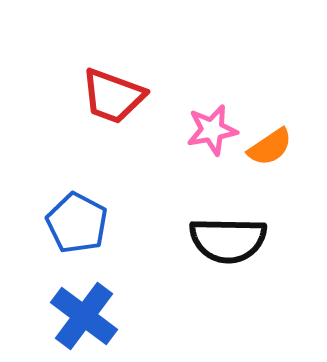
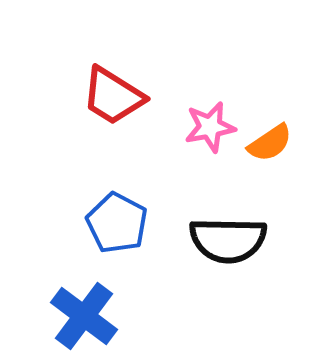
red trapezoid: rotated 12 degrees clockwise
pink star: moved 2 px left, 3 px up
orange semicircle: moved 4 px up
blue pentagon: moved 40 px right
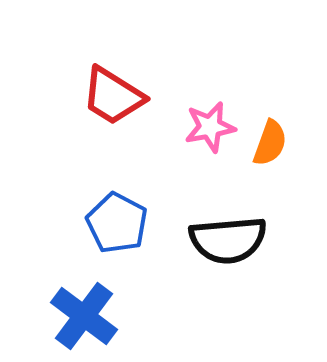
orange semicircle: rotated 36 degrees counterclockwise
black semicircle: rotated 6 degrees counterclockwise
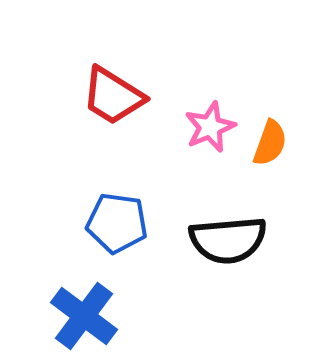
pink star: rotated 12 degrees counterclockwise
blue pentagon: rotated 20 degrees counterclockwise
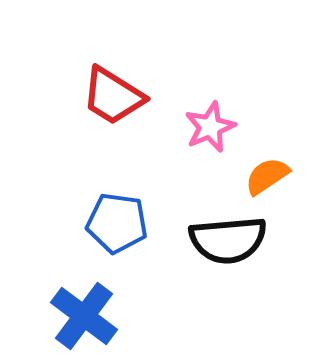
orange semicircle: moved 3 px left, 33 px down; rotated 144 degrees counterclockwise
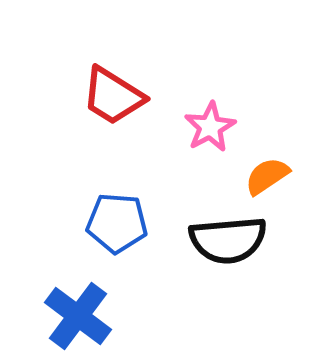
pink star: rotated 6 degrees counterclockwise
blue pentagon: rotated 4 degrees counterclockwise
blue cross: moved 6 px left
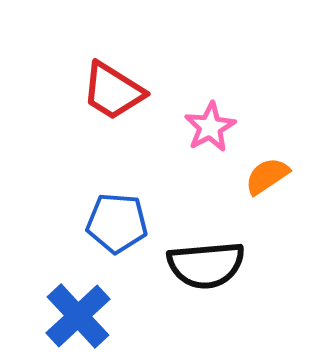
red trapezoid: moved 5 px up
black semicircle: moved 22 px left, 25 px down
blue cross: rotated 10 degrees clockwise
